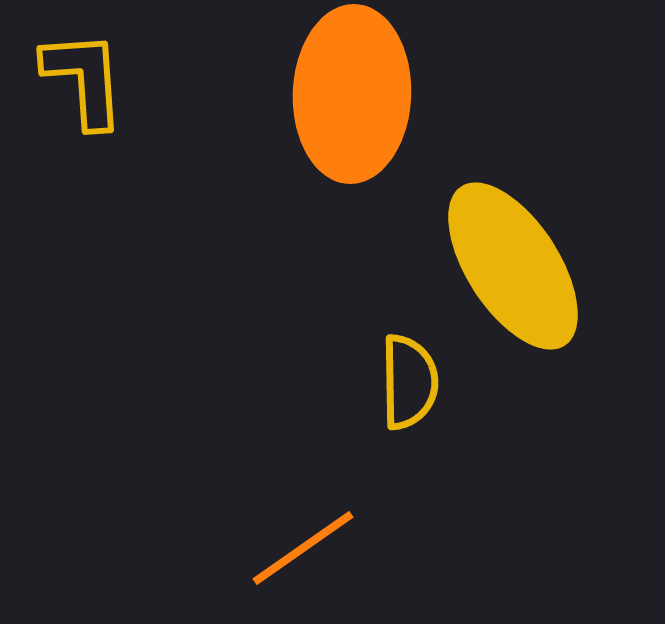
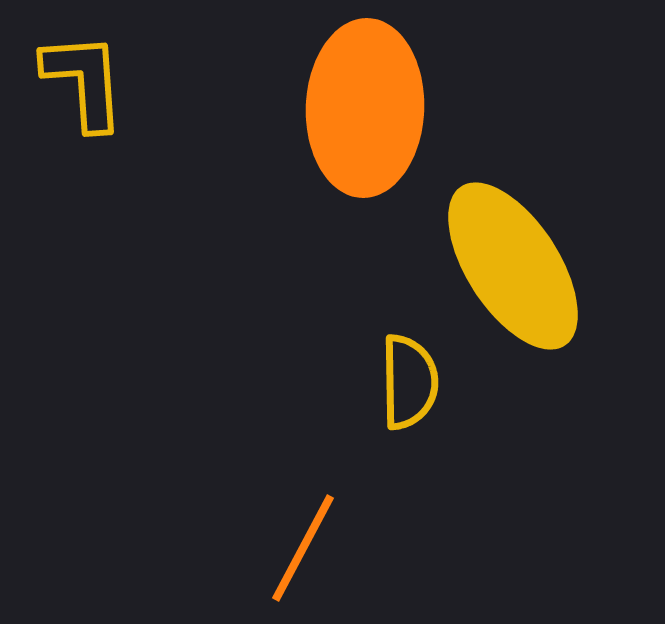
yellow L-shape: moved 2 px down
orange ellipse: moved 13 px right, 14 px down
orange line: rotated 27 degrees counterclockwise
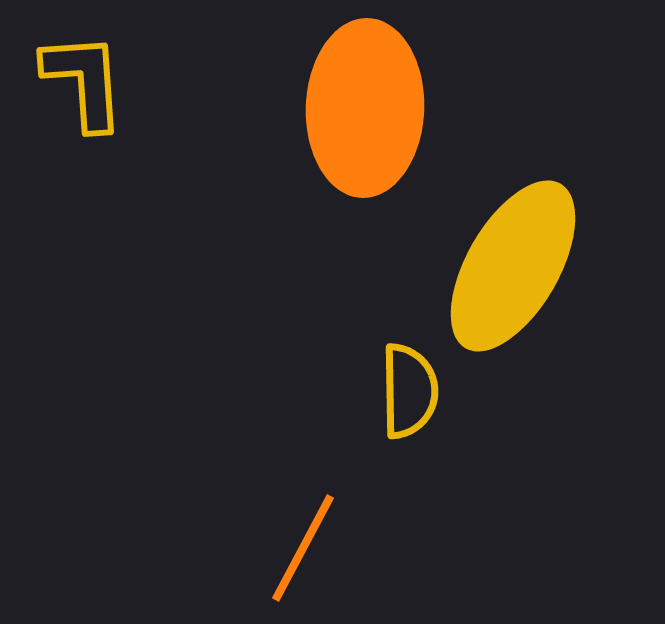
yellow ellipse: rotated 63 degrees clockwise
yellow semicircle: moved 9 px down
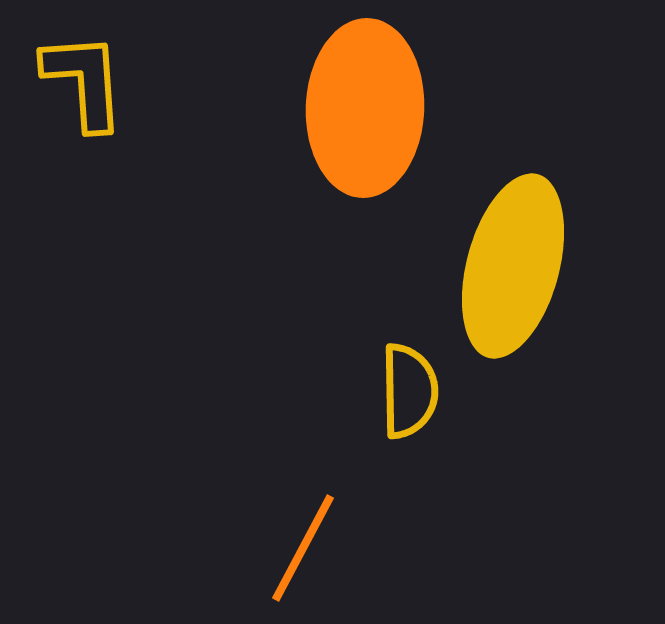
yellow ellipse: rotated 15 degrees counterclockwise
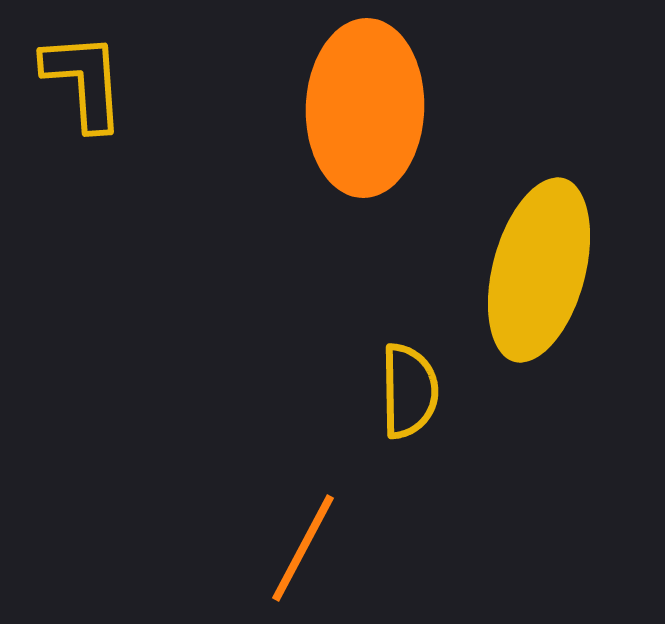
yellow ellipse: moved 26 px right, 4 px down
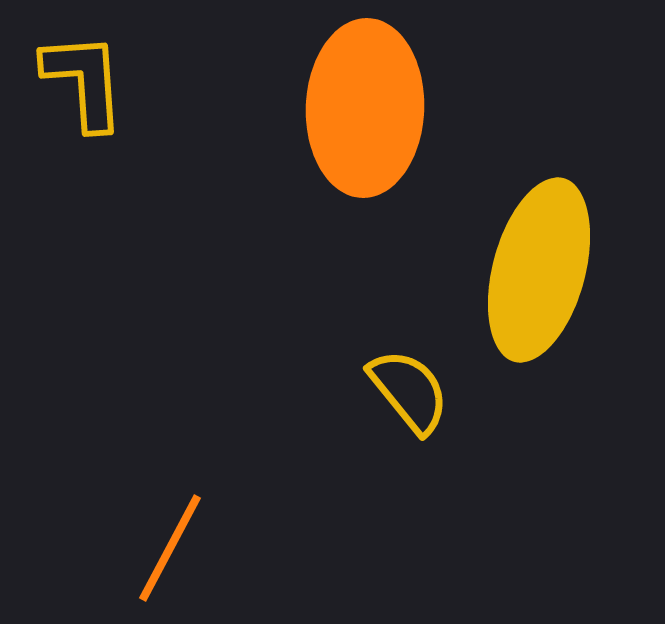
yellow semicircle: rotated 38 degrees counterclockwise
orange line: moved 133 px left
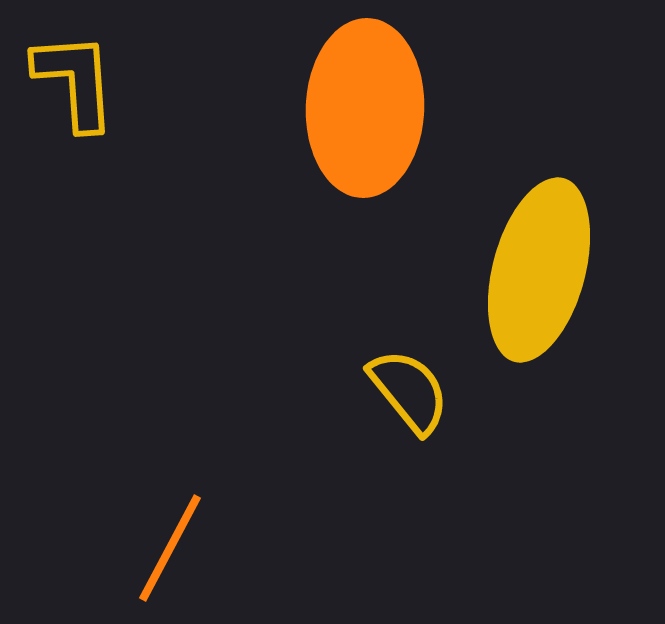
yellow L-shape: moved 9 px left
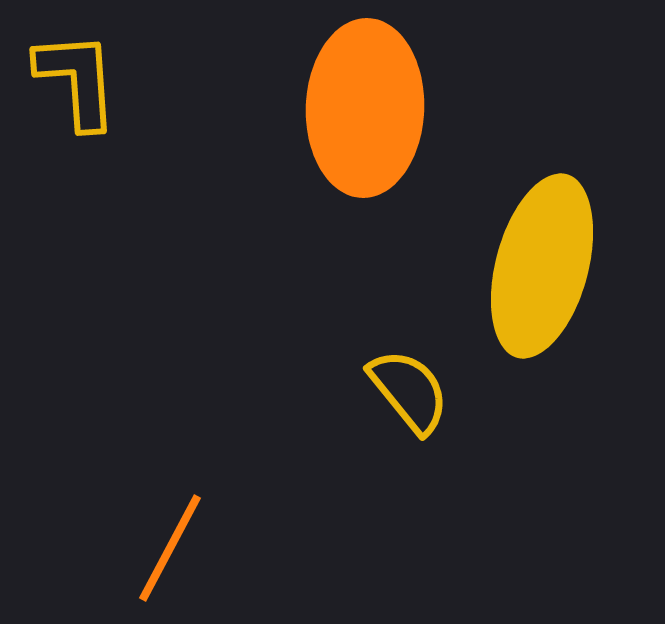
yellow L-shape: moved 2 px right, 1 px up
yellow ellipse: moved 3 px right, 4 px up
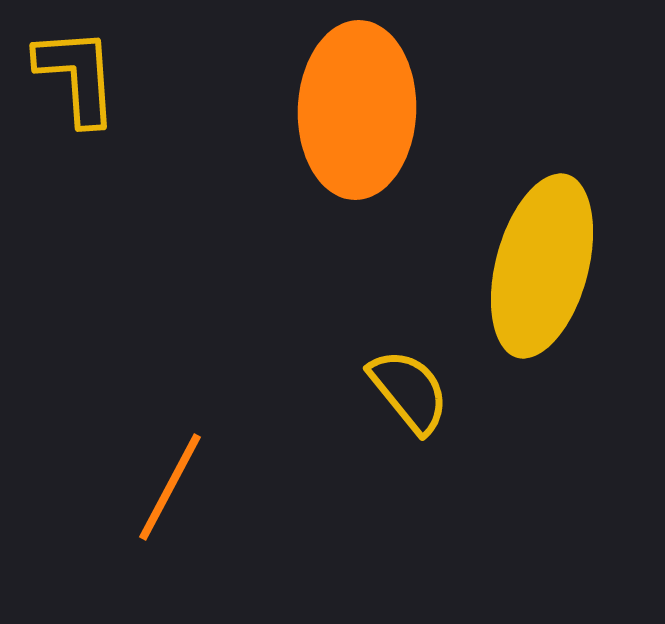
yellow L-shape: moved 4 px up
orange ellipse: moved 8 px left, 2 px down
orange line: moved 61 px up
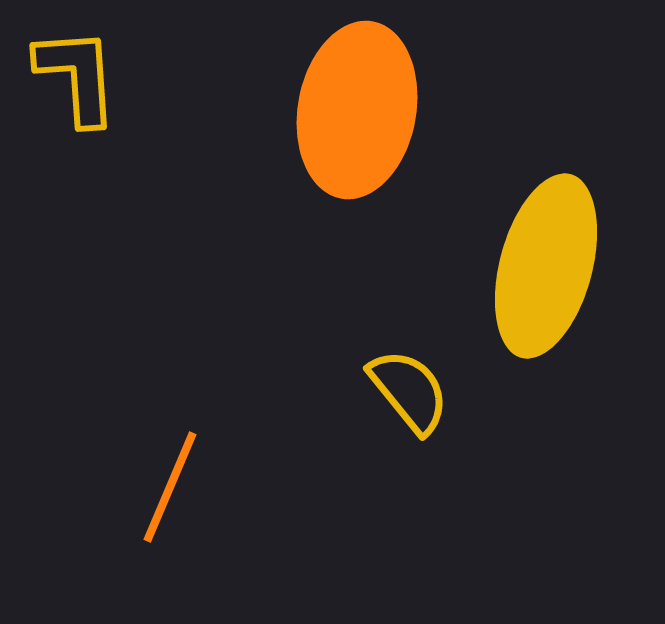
orange ellipse: rotated 8 degrees clockwise
yellow ellipse: moved 4 px right
orange line: rotated 5 degrees counterclockwise
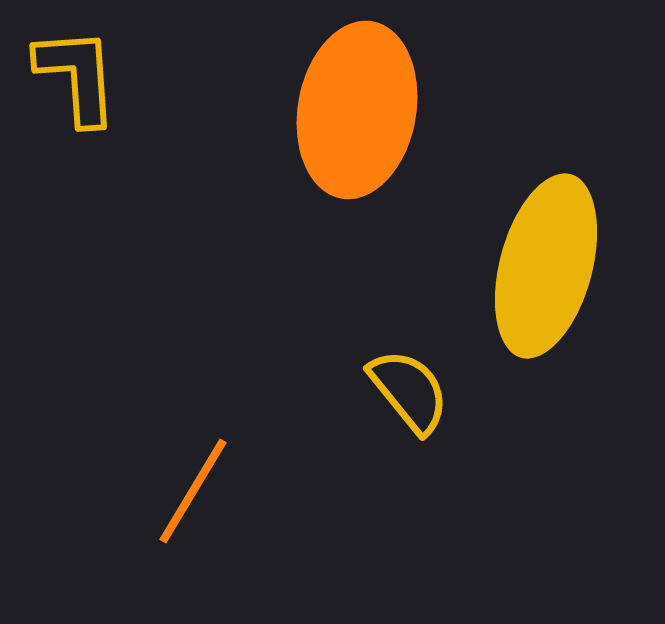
orange line: moved 23 px right, 4 px down; rotated 8 degrees clockwise
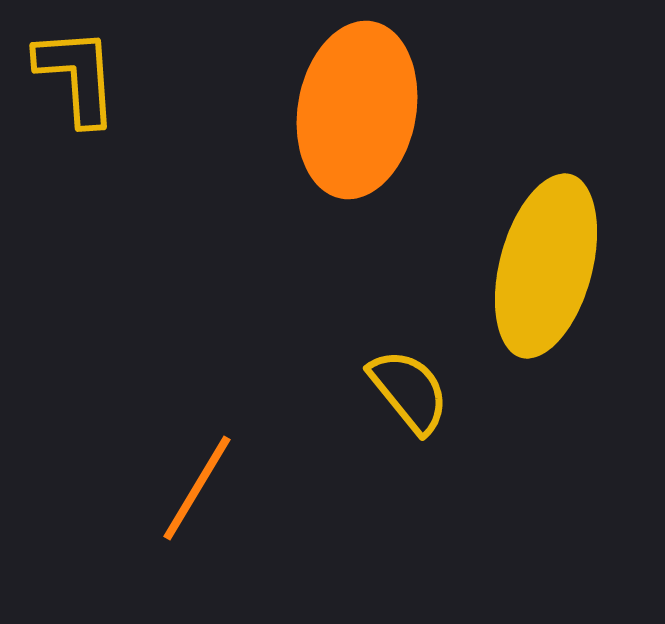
orange line: moved 4 px right, 3 px up
